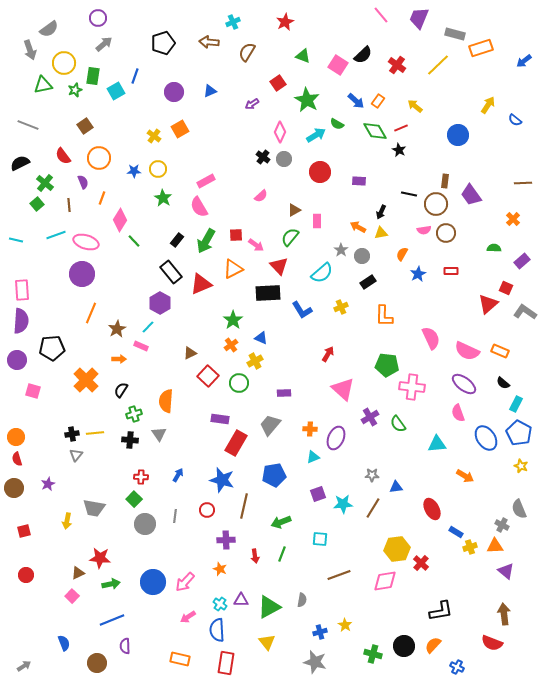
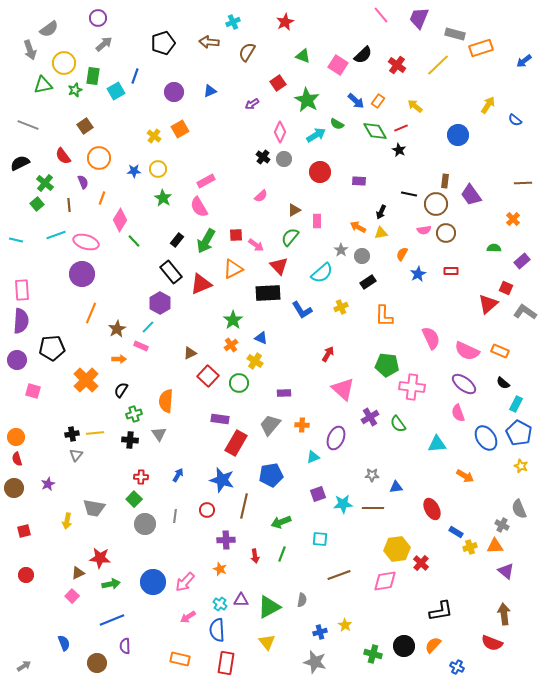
yellow cross at (255, 361): rotated 28 degrees counterclockwise
orange cross at (310, 429): moved 8 px left, 4 px up
blue pentagon at (274, 475): moved 3 px left
brown line at (373, 508): rotated 60 degrees clockwise
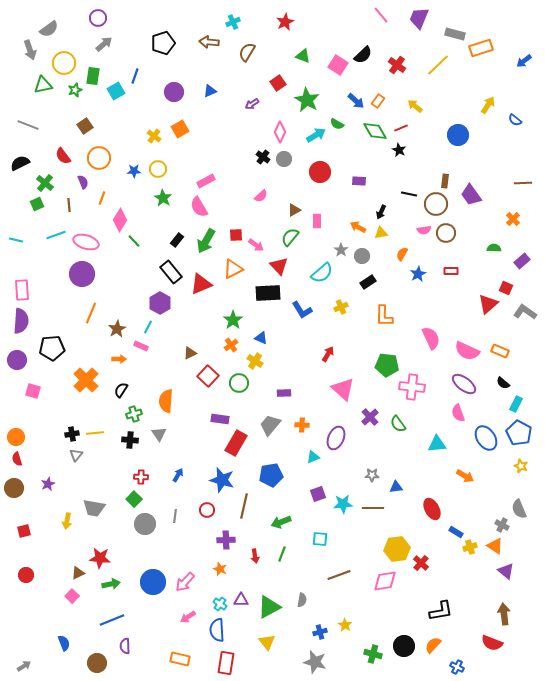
green square at (37, 204): rotated 16 degrees clockwise
cyan line at (148, 327): rotated 16 degrees counterclockwise
purple cross at (370, 417): rotated 12 degrees counterclockwise
orange triangle at (495, 546): rotated 36 degrees clockwise
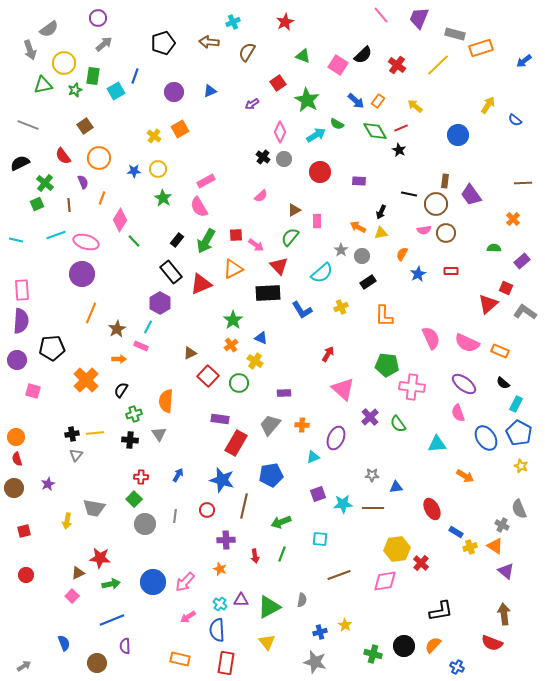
pink semicircle at (467, 351): moved 8 px up
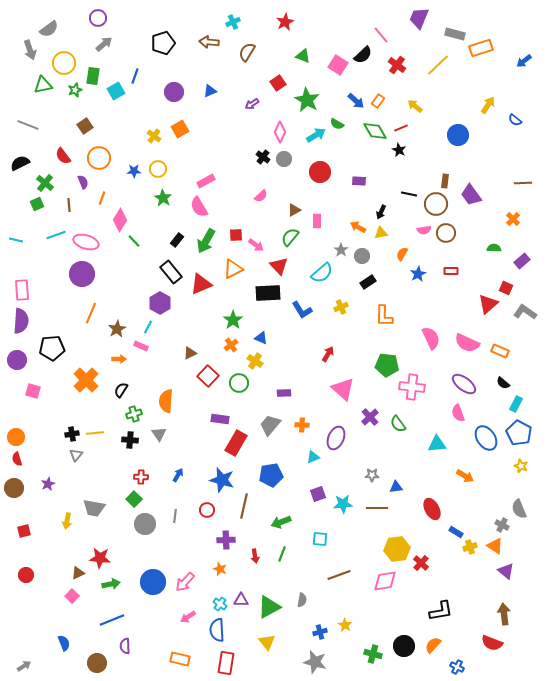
pink line at (381, 15): moved 20 px down
brown line at (373, 508): moved 4 px right
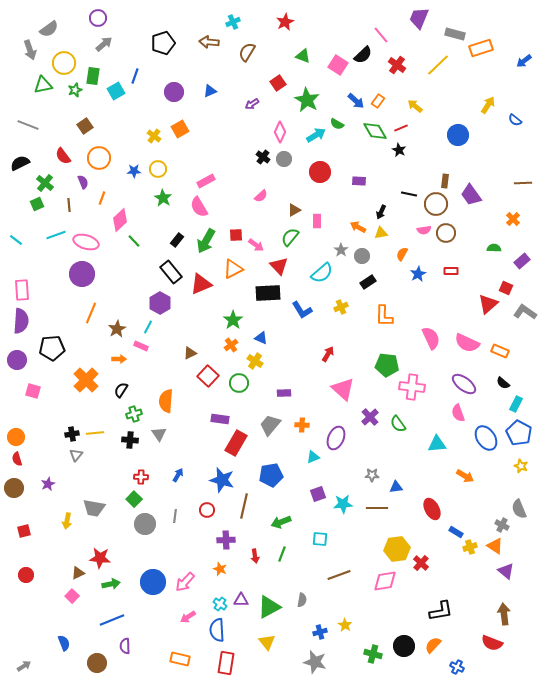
pink diamond at (120, 220): rotated 15 degrees clockwise
cyan line at (16, 240): rotated 24 degrees clockwise
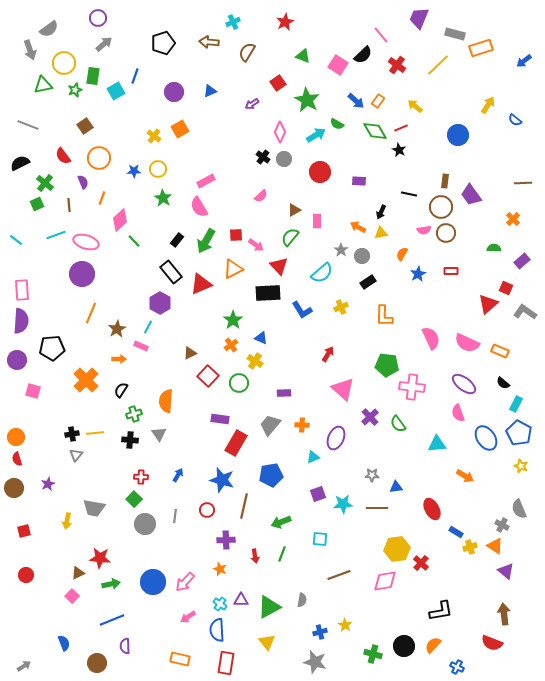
brown circle at (436, 204): moved 5 px right, 3 px down
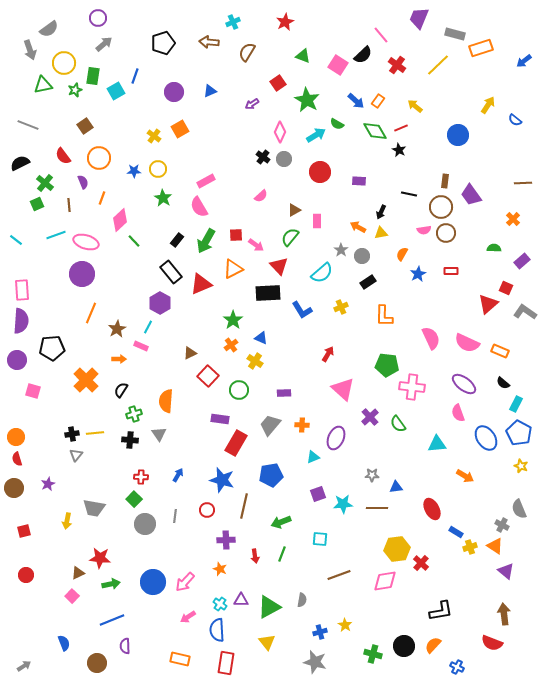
green circle at (239, 383): moved 7 px down
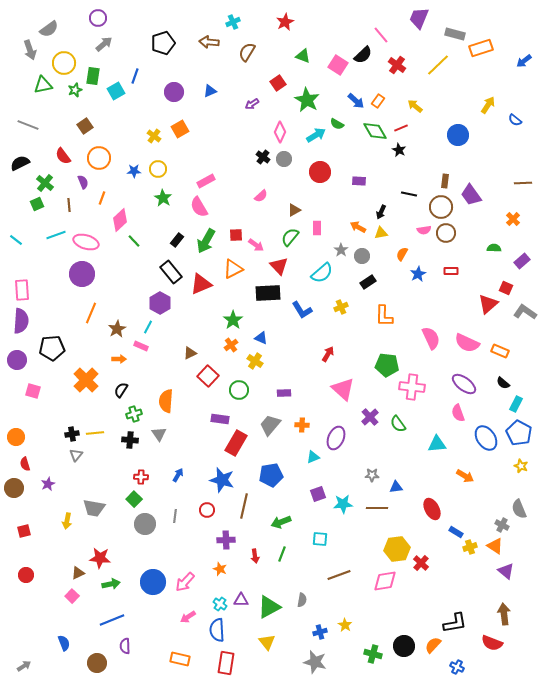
pink rectangle at (317, 221): moved 7 px down
red semicircle at (17, 459): moved 8 px right, 5 px down
black L-shape at (441, 611): moved 14 px right, 12 px down
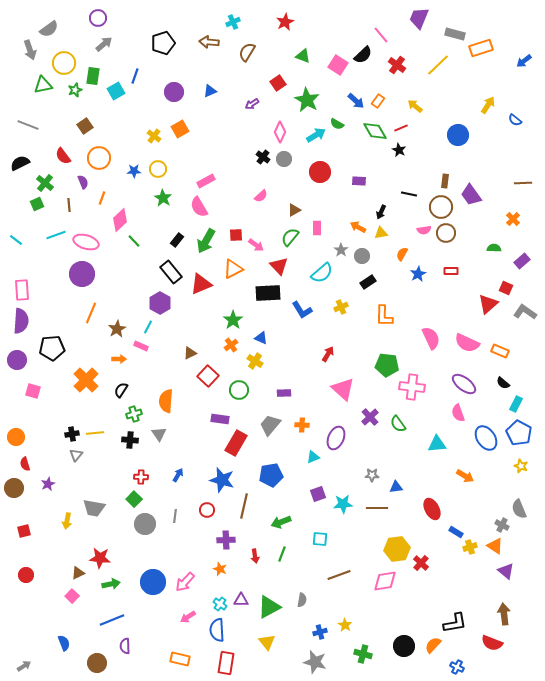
green cross at (373, 654): moved 10 px left
